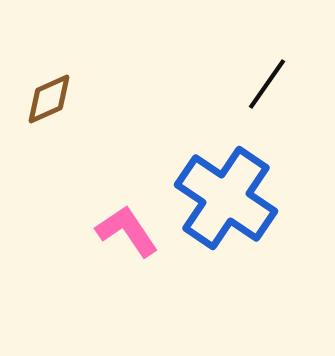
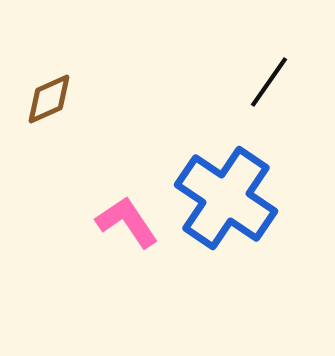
black line: moved 2 px right, 2 px up
pink L-shape: moved 9 px up
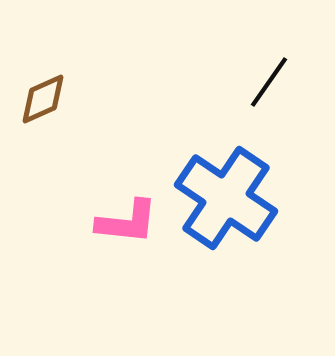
brown diamond: moved 6 px left
pink L-shape: rotated 130 degrees clockwise
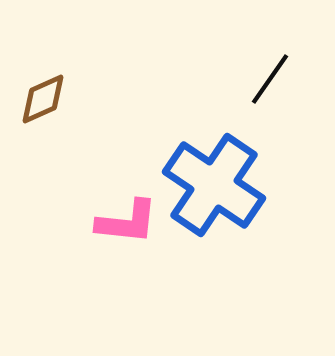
black line: moved 1 px right, 3 px up
blue cross: moved 12 px left, 13 px up
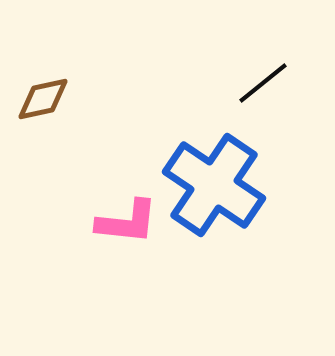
black line: moved 7 px left, 4 px down; rotated 16 degrees clockwise
brown diamond: rotated 12 degrees clockwise
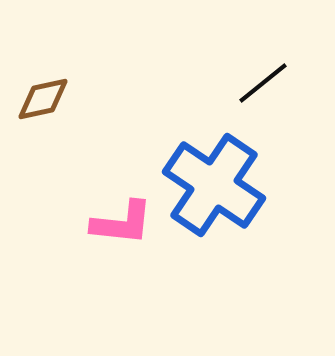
pink L-shape: moved 5 px left, 1 px down
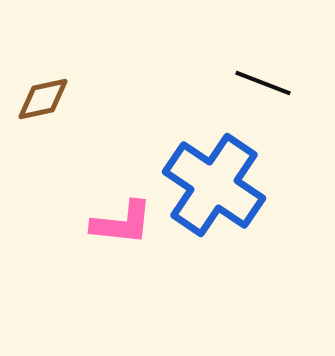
black line: rotated 60 degrees clockwise
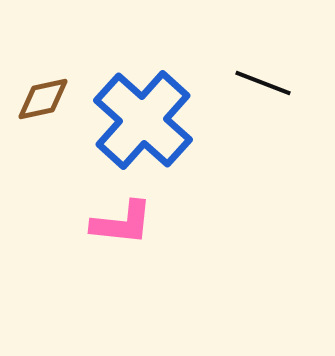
blue cross: moved 71 px left, 65 px up; rotated 8 degrees clockwise
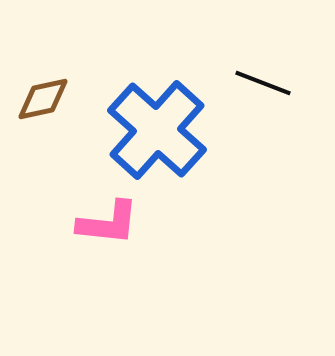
blue cross: moved 14 px right, 10 px down
pink L-shape: moved 14 px left
